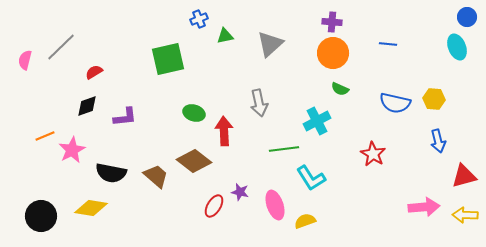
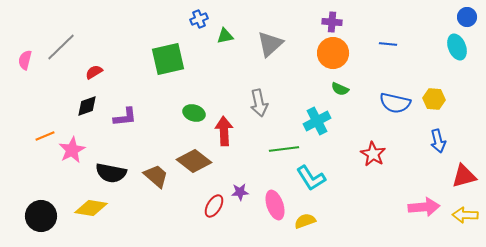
purple star: rotated 18 degrees counterclockwise
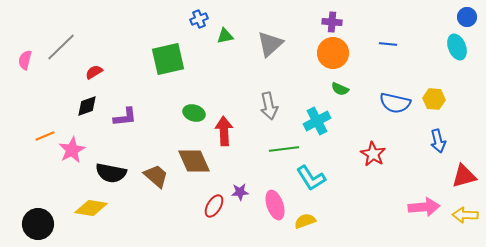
gray arrow: moved 10 px right, 3 px down
brown diamond: rotated 28 degrees clockwise
black circle: moved 3 px left, 8 px down
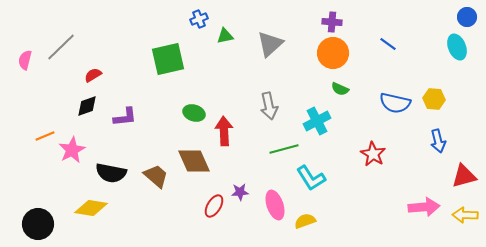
blue line: rotated 30 degrees clockwise
red semicircle: moved 1 px left, 3 px down
green line: rotated 8 degrees counterclockwise
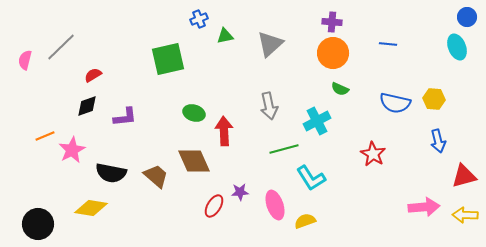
blue line: rotated 30 degrees counterclockwise
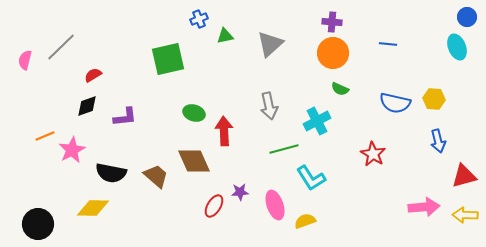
yellow diamond: moved 2 px right; rotated 8 degrees counterclockwise
